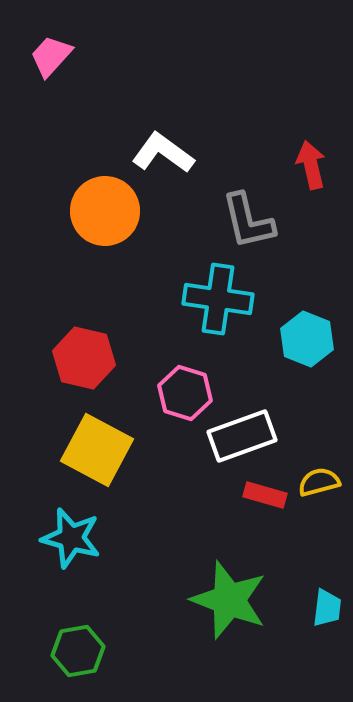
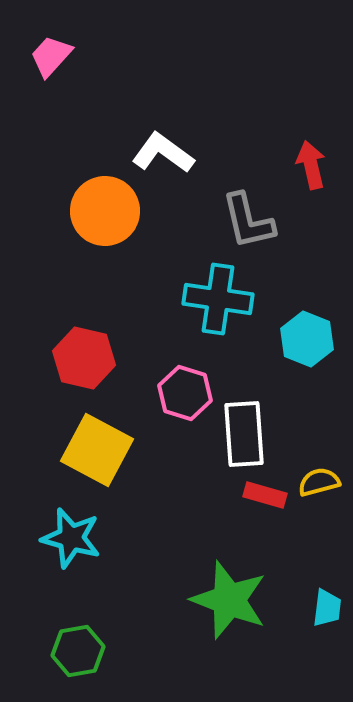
white rectangle: moved 2 px right, 2 px up; rotated 74 degrees counterclockwise
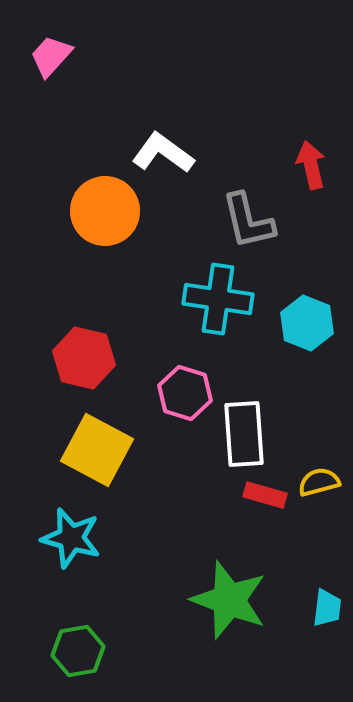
cyan hexagon: moved 16 px up
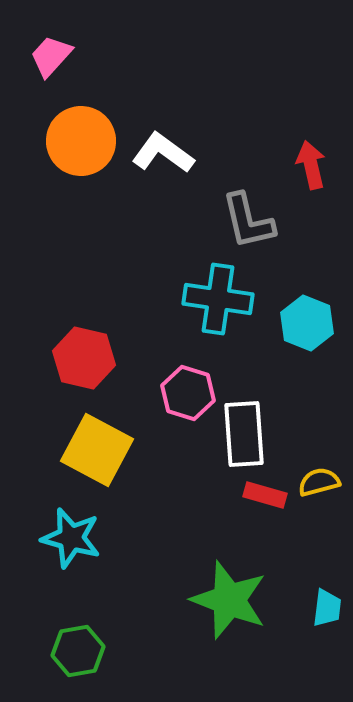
orange circle: moved 24 px left, 70 px up
pink hexagon: moved 3 px right
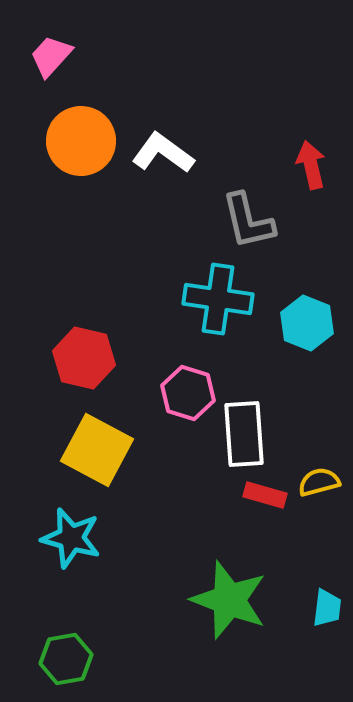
green hexagon: moved 12 px left, 8 px down
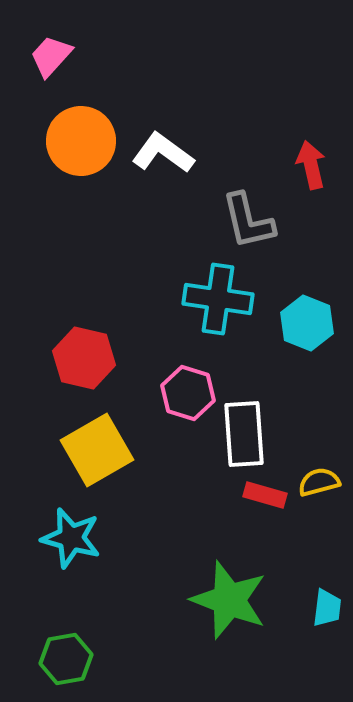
yellow square: rotated 32 degrees clockwise
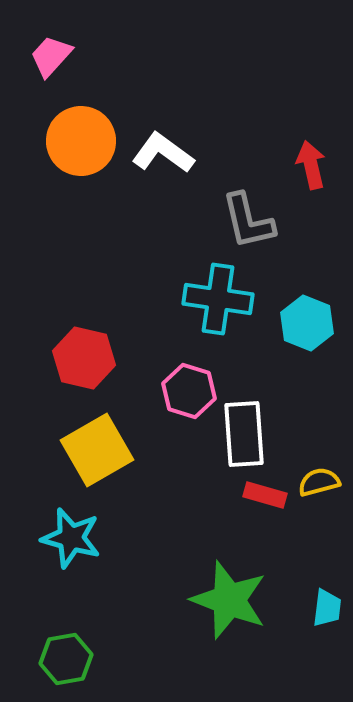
pink hexagon: moved 1 px right, 2 px up
